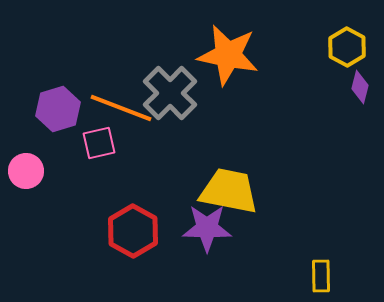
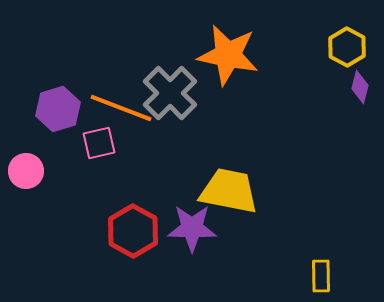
purple star: moved 15 px left
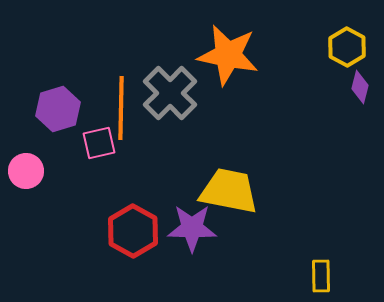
orange line: rotated 70 degrees clockwise
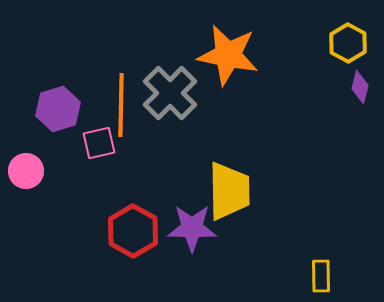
yellow hexagon: moved 1 px right, 4 px up
orange line: moved 3 px up
yellow trapezoid: rotated 78 degrees clockwise
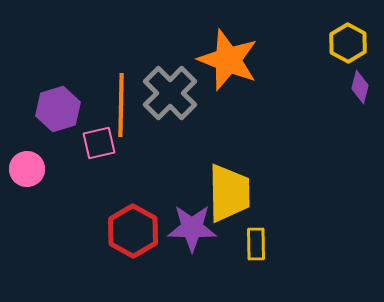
orange star: moved 5 px down; rotated 10 degrees clockwise
pink circle: moved 1 px right, 2 px up
yellow trapezoid: moved 2 px down
yellow rectangle: moved 65 px left, 32 px up
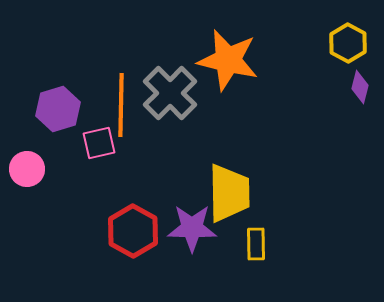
orange star: rotated 8 degrees counterclockwise
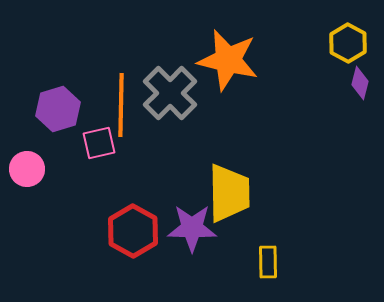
purple diamond: moved 4 px up
yellow rectangle: moved 12 px right, 18 px down
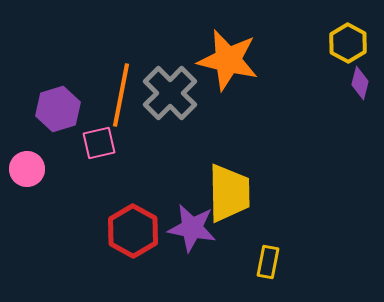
orange line: moved 10 px up; rotated 10 degrees clockwise
purple star: rotated 9 degrees clockwise
yellow rectangle: rotated 12 degrees clockwise
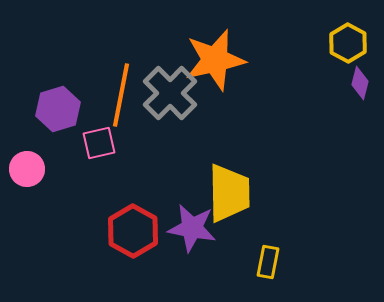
orange star: moved 13 px left; rotated 26 degrees counterclockwise
